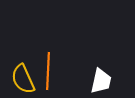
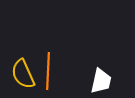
yellow semicircle: moved 5 px up
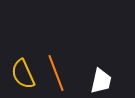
orange line: moved 8 px right, 2 px down; rotated 24 degrees counterclockwise
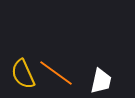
orange line: rotated 33 degrees counterclockwise
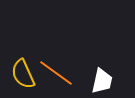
white trapezoid: moved 1 px right
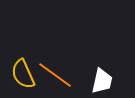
orange line: moved 1 px left, 2 px down
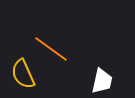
orange line: moved 4 px left, 26 px up
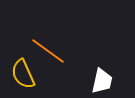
orange line: moved 3 px left, 2 px down
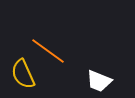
white trapezoid: moved 3 px left; rotated 100 degrees clockwise
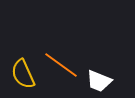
orange line: moved 13 px right, 14 px down
